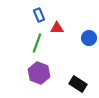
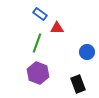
blue rectangle: moved 1 px right, 1 px up; rotated 32 degrees counterclockwise
blue circle: moved 2 px left, 14 px down
purple hexagon: moved 1 px left
black rectangle: rotated 36 degrees clockwise
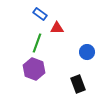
purple hexagon: moved 4 px left, 4 px up
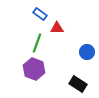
black rectangle: rotated 36 degrees counterclockwise
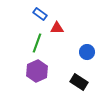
purple hexagon: moved 3 px right, 2 px down; rotated 15 degrees clockwise
black rectangle: moved 1 px right, 2 px up
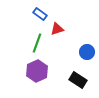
red triangle: moved 1 px down; rotated 16 degrees counterclockwise
black rectangle: moved 1 px left, 2 px up
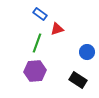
purple hexagon: moved 2 px left; rotated 20 degrees clockwise
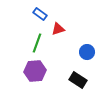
red triangle: moved 1 px right
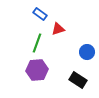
purple hexagon: moved 2 px right, 1 px up
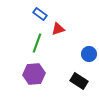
blue circle: moved 2 px right, 2 px down
purple hexagon: moved 3 px left, 4 px down
black rectangle: moved 1 px right, 1 px down
